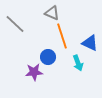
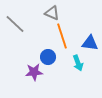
blue triangle: rotated 18 degrees counterclockwise
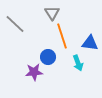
gray triangle: rotated 35 degrees clockwise
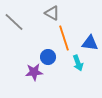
gray triangle: rotated 28 degrees counterclockwise
gray line: moved 1 px left, 2 px up
orange line: moved 2 px right, 2 px down
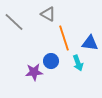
gray triangle: moved 4 px left, 1 px down
blue circle: moved 3 px right, 4 px down
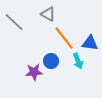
orange line: rotated 20 degrees counterclockwise
cyan arrow: moved 2 px up
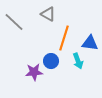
orange line: rotated 55 degrees clockwise
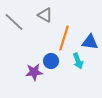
gray triangle: moved 3 px left, 1 px down
blue triangle: moved 1 px up
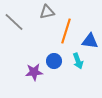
gray triangle: moved 2 px right, 3 px up; rotated 42 degrees counterclockwise
orange line: moved 2 px right, 7 px up
blue triangle: moved 1 px up
blue circle: moved 3 px right
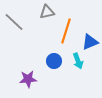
blue triangle: moved 1 px down; rotated 30 degrees counterclockwise
purple star: moved 6 px left, 7 px down
